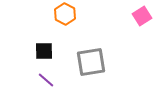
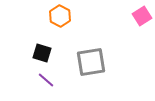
orange hexagon: moved 5 px left, 2 px down
black square: moved 2 px left, 2 px down; rotated 18 degrees clockwise
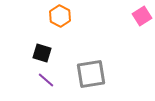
gray square: moved 12 px down
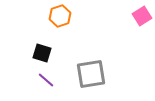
orange hexagon: rotated 15 degrees clockwise
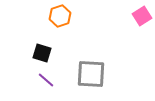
gray square: rotated 12 degrees clockwise
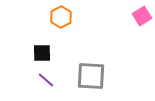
orange hexagon: moved 1 px right, 1 px down; rotated 10 degrees counterclockwise
black square: rotated 18 degrees counterclockwise
gray square: moved 2 px down
